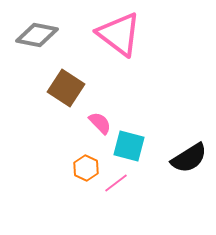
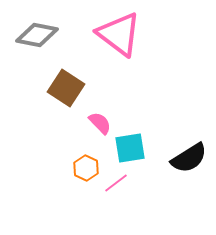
cyan square: moved 1 px right, 2 px down; rotated 24 degrees counterclockwise
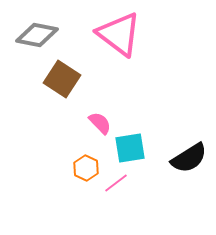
brown square: moved 4 px left, 9 px up
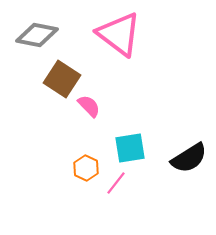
pink semicircle: moved 11 px left, 17 px up
pink line: rotated 15 degrees counterclockwise
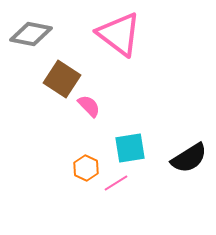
gray diamond: moved 6 px left, 1 px up
pink line: rotated 20 degrees clockwise
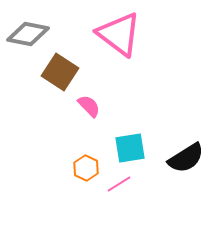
gray diamond: moved 3 px left
brown square: moved 2 px left, 7 px up
black semicircle: moved 3 px left
pink line: moved 3 px right, 1 px down
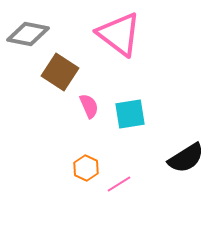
pink semicircle: rotated 20 degrees clockwise
cyan square: moved 34 px up
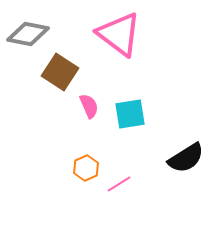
orange hexagon: rotated 10 degrees clockwise
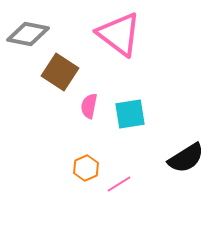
pink semicircle: rotated 145 degrees counterclockwise
